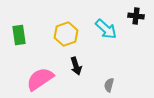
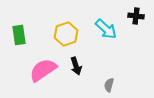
pink semicircle: moved 3 px right, 9 px up
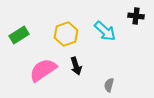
cyan arrow: moved 1 px left, 2 px down
green rectangle: rotated 66 degrees clockwise
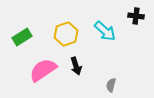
green rectangle: moved 3 px right, 2 px down
gray semicircle: moved 2 px right
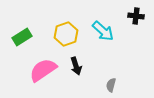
cyan arrow: moved 2 px left
